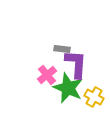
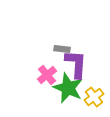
yellow cross: rotated 24 degrees clockwise
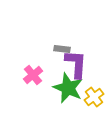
pink cross: moved 14 px left
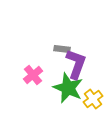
purple L-shape: rotated 16 degrees clockwise
yellow cross: moved 1 px left, 2 px down
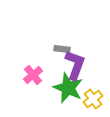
purple L-shape: moved 1 px left, 1 px down
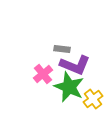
purple L-shape: rotated 92 degrees clockwise
pink cross: moved 10 px right, 1 px up
green star: moved 1 px right, 1 px up
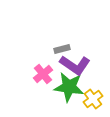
gray rectangle: rotated 21 degrees counterclockwise
purple L-shape: rotated 12 degrees clockwise
green star: rotated 16 degrees counterclockwise
